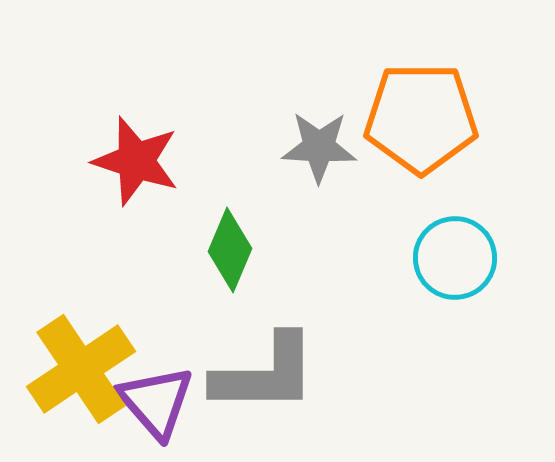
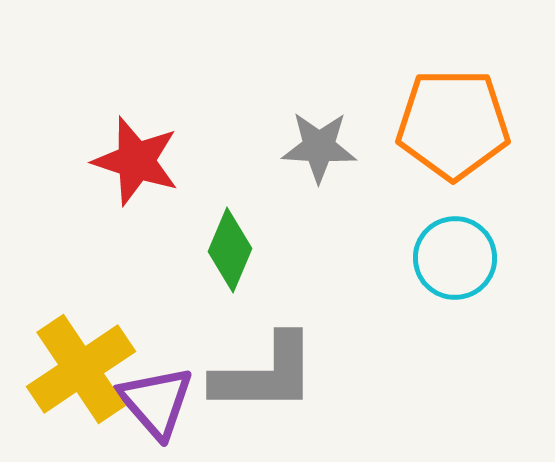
orange pentagon: moved 32 px right, 6 px down
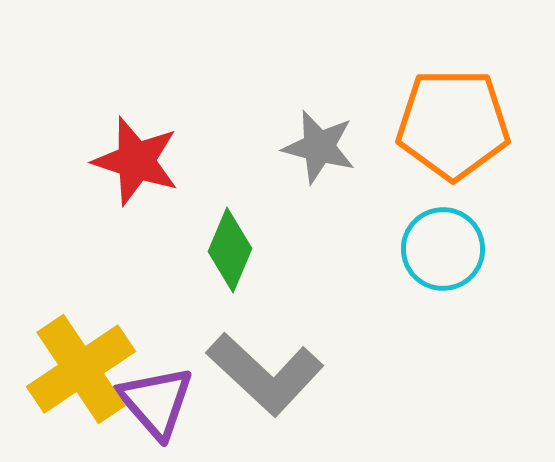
gray star: rotated 12 degrees clockwise
cyan circle: moved 12 px left, 9 px up
gray L-shape: rotated 43 degrees clockwise
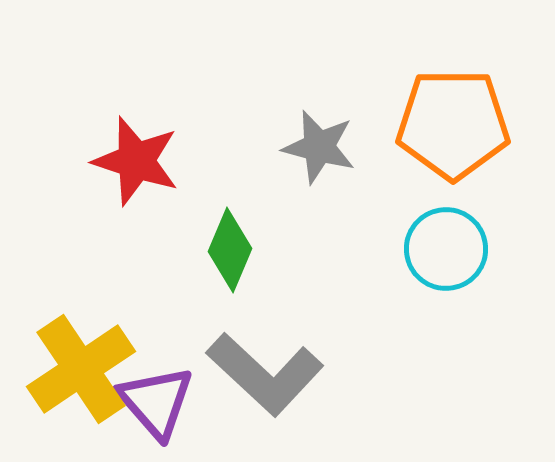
cyan circle: moved 3 px right
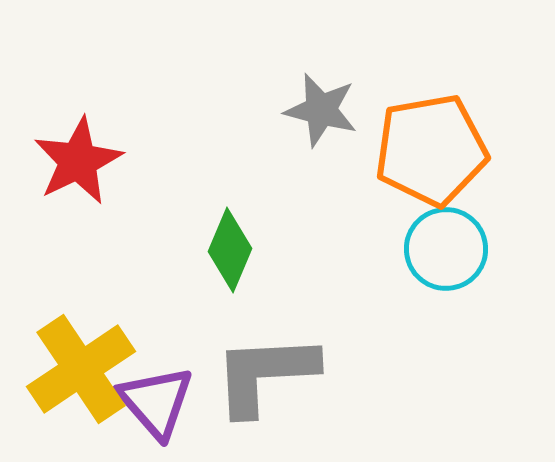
orange pentagon: moved 22 px left, 26 px down; rotated 10 degrees counterclockwise
gray star: moved 2 px right, 37 px up
red star: moved 58 px left; rotated 28 degrees clockwise
gray L-shape: rotated 134 degrees clockwise
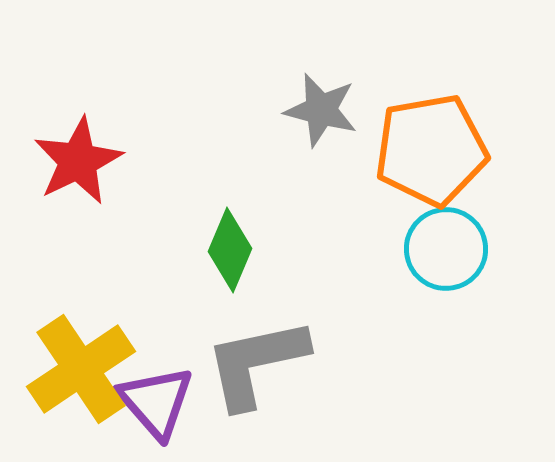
gray L-shape: moved 9 px left, 11 px up; rotated 9 degrees counterclockwise
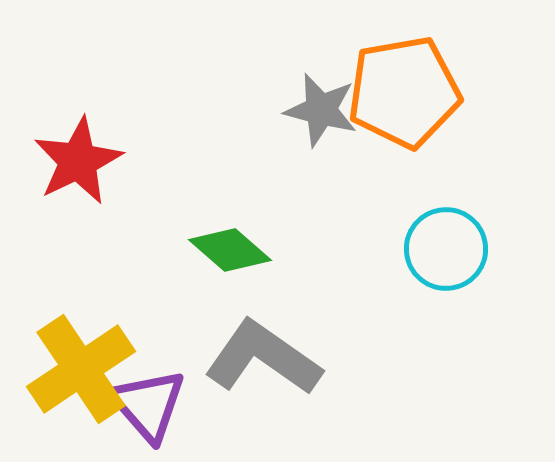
orange pentagon: moved 27 px left, 58 px up
green diamond: rotated 72 degrees counterclockwise
gray L-shape: moved 7 px right, 5 px up; rotated 47 degrees clockwise
purple triangle: moved 8 px left, 3 px down
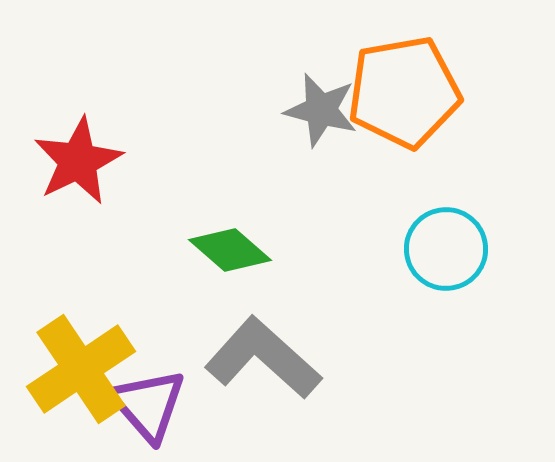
gray L-shape: rotated 7 degrees clockwise
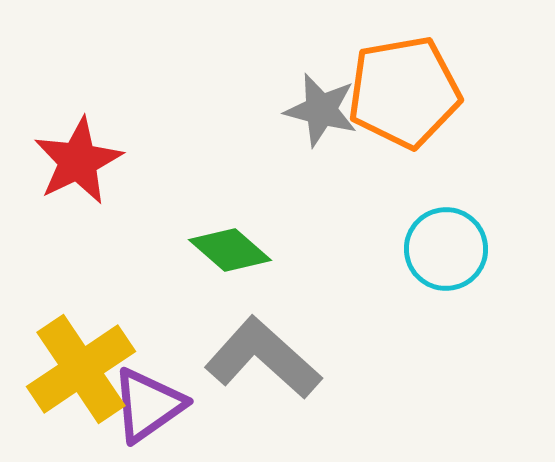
purple triangle: rotated 36 degrees clockwise
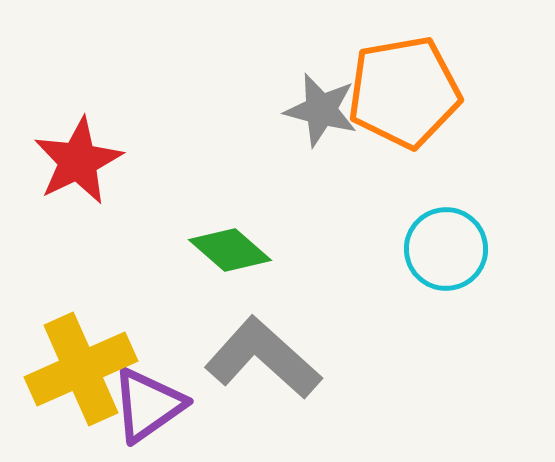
yellow cross: rotated 10 degrees clockwise
